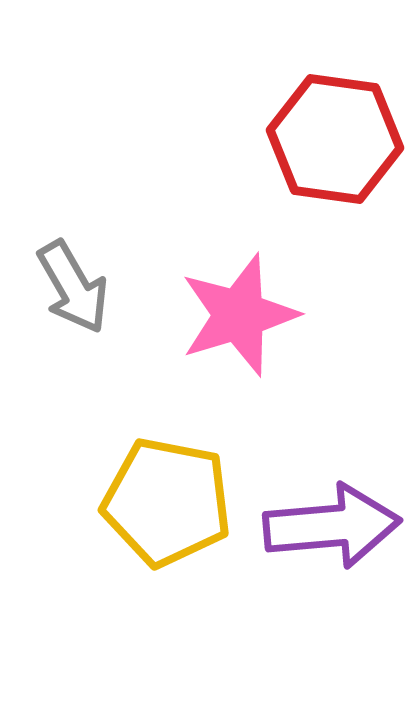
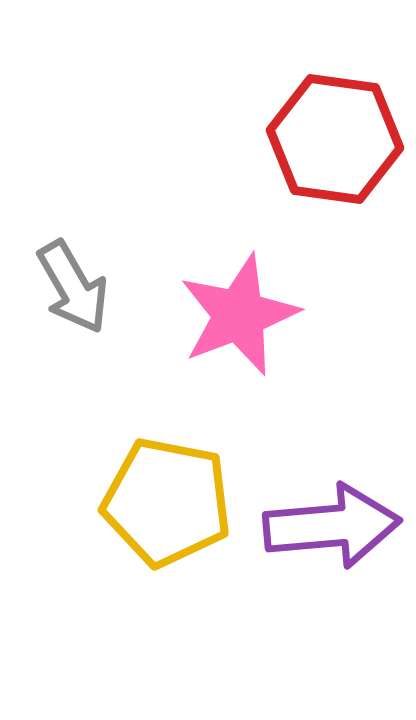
pink star: rotated 4 degrees counterclockwise
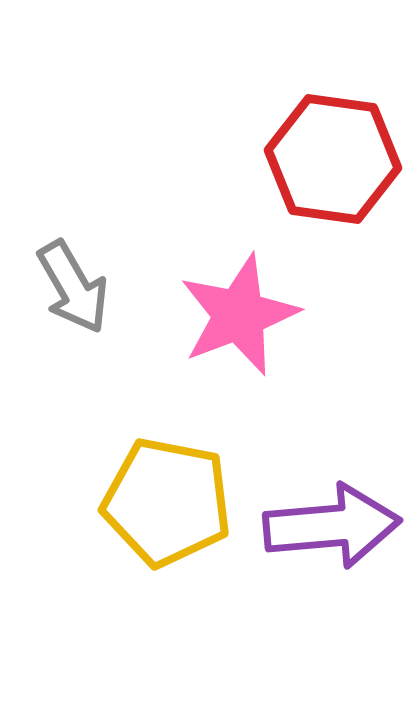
red hexagon: moved 2 px left, 20 px down
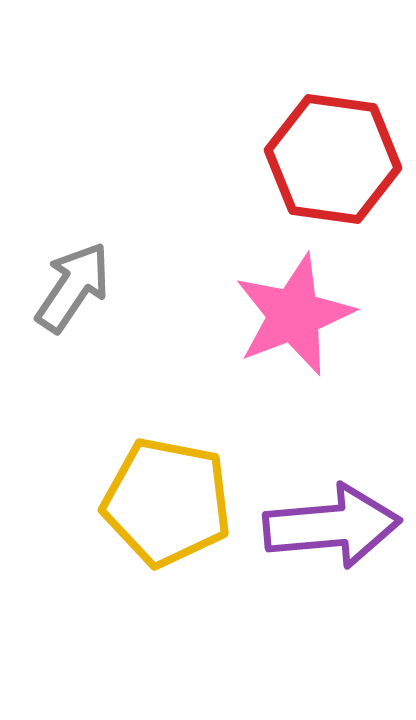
gray arrow: rotated 116 degrees counterclockwise
pink star: moved 55 px right
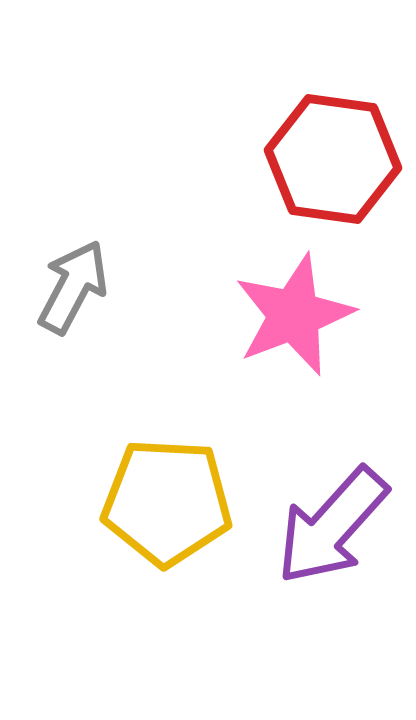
gray arrow: rotated 6 degrees counterclockwise
yellow pentagon: rotated 8 degrees counterclockwise
purple arrow: rotated 137 degrees clockwise
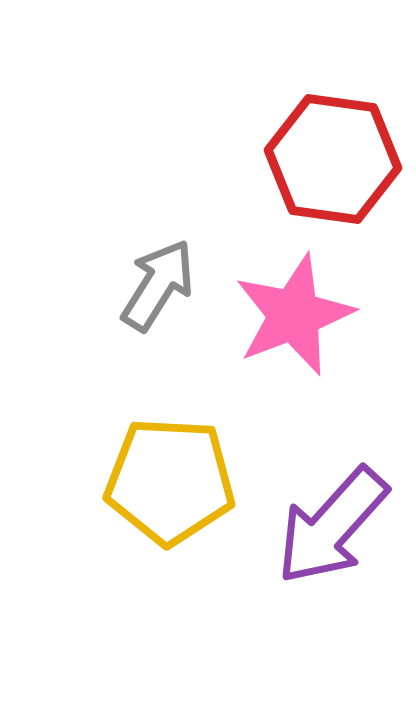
gray arrow: moved 85 px right, 2 px up; rotated 4 degrees clockwise
yellow pentagon: moved 3 px right, 21 px up
